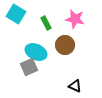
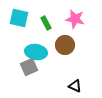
cyan square: moved 3 px right, 4 px down; rotated 18 degrees counterclockwise
cyan ellipse: rotated 15 degrees counterclockwise
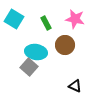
cyan square: moved 5 px left, 1 px down; rotated 18 degrees clockwise
gray square: rotated 24 degrees counterclockwise
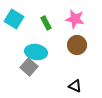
brown circle: moved 12 px right
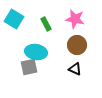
green rectangle: moved 1 px down
gray square: rotated 36 degrees clockwise
black triangle: moved 17 px up
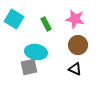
brown circle: moved 1 px right
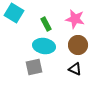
cyan square: moved 6 px up
cyan ellipse: moved 8 px right, 6 px up
gray square: moved 5 px right
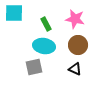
cyan square: rotated 30 degrees counterclockwise
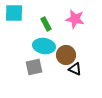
brown circle: moved 12 px left, 10 px down
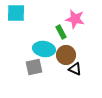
cyan square: moved 2 px right
green rectangle: moved 15 px right, 8 px down
cyan ellipse: moved 3 px down
